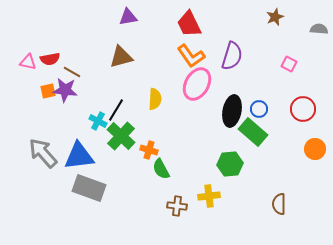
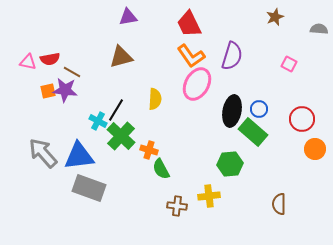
red circle: moved 1 px left, 10 px down
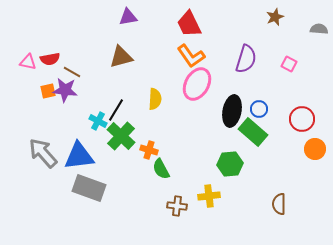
purple semicircle: moved 14 px right, 3 px down
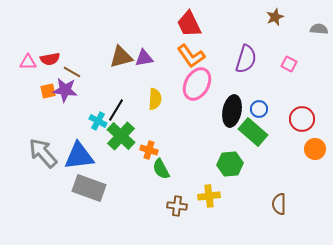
purple triangle: moved 16 px right, 41 px down
pink triangle: rotated 12 degrees counterclockwise
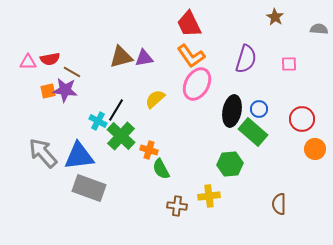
brown star: rotated 18 degrees counterclockwise
pink square: rotated 28 degrees counterclockwise
yellow semicircle: rotated 135 degrees counterclockwise
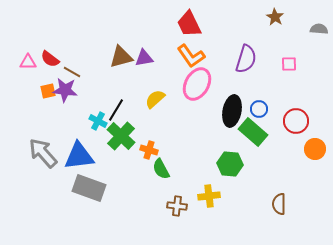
red semicircle: rotated 48 degrees clockwise
red circle: moved 6 px left, 2 px down
green hexagon: rotated 10 degrees clockwise
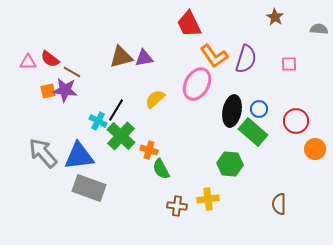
orange L-shape: moved 23 px right
yellow cross: moved 1 px left, 3 px down
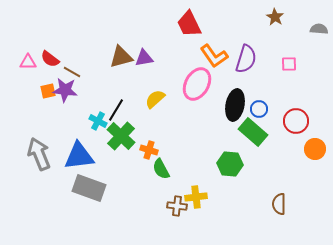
black ellipse: moved 3 px right, 6 px up
gray arrow: moved 4 px left, 1 px down; rotated 20 degrees clockwise
yellow cross: moved 12 px left, 2 px up
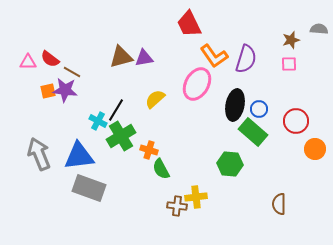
brown star: moved 16 px right, 23 px down; rotated 24 degrees clockwise
green cross: rotated 16 degrees clockwise
